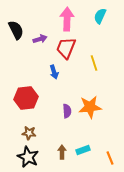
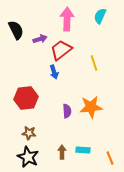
red trapezoid: moved 5 px left, 2 px down; rotated 30 degrees clockwise
orange star: moved 1 px right
cyan rectangle: rotated 24 degrees clockwise
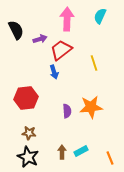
cyan rectangle: moved 2 px left, 1 px down; rotated 32 degrees counterclockwise
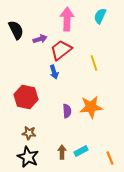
red hexagon: moved 1 px up; rotated 20 degrees clockwise
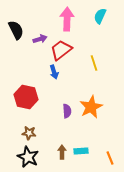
orange star: rotated 20 degrees counterclockwise
cyan rectangle: rotated 24 degrees clockwise
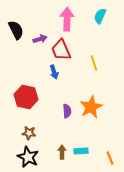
red trapezoid: rotated 75 degrees counterclockwise
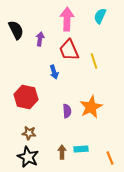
purple arrow: rotated 64 degrees counterclockwise
red trapezoid: moved 8 px right
yellow line: moved 2 px up
cyan rectangle: moved 2 px up
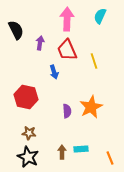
purple arrow: moved 4 px down
red trapezoid: moved 2 px left
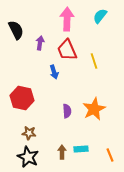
cyan semicircle: rotated 14 degrees clockwise
red hexagon: moved 4 px left, 1 px down
orange star: moved 3 px right, 2 px down
orange line: moved 3 px up
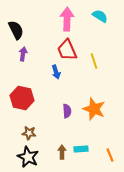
cyan semicircle: rotated 84 degrees clockwise
purple arrow: moved 17 px left, 11 px down
blue arrow: moved 2 px right
orange star: rotated 25 degrees counterclockwise
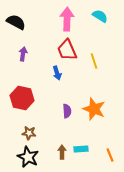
black semicircle: moved 8 px up; rotated 36 degrees counterclockwise
blue arrow: moved 1 px right, 1 px down
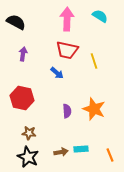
red trapezoid: rotated 55 degrees counterclockwise
blue arrow: rotated 32 degrees counterclockwise
brown arrow: moved 1 px left; rotated 80 degrees clockwise
